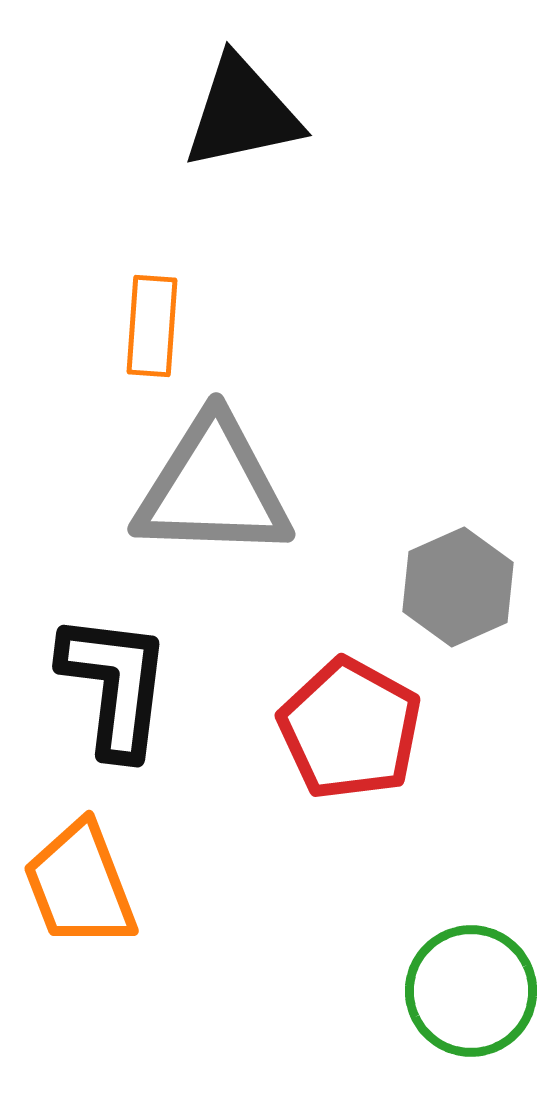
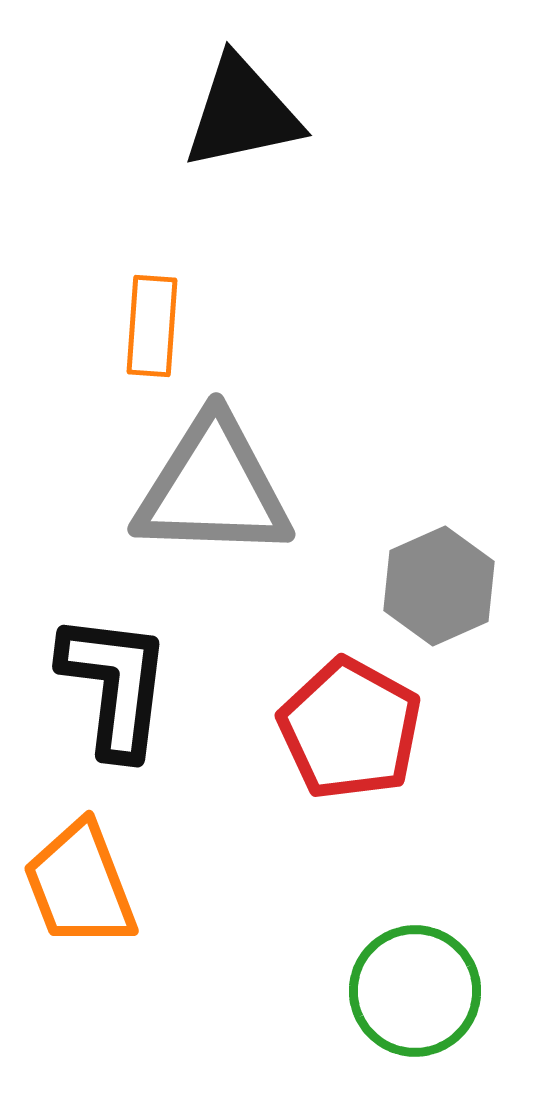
gray hexagon: moved 19 px left, 1 px up
green circle: moved 56 px left
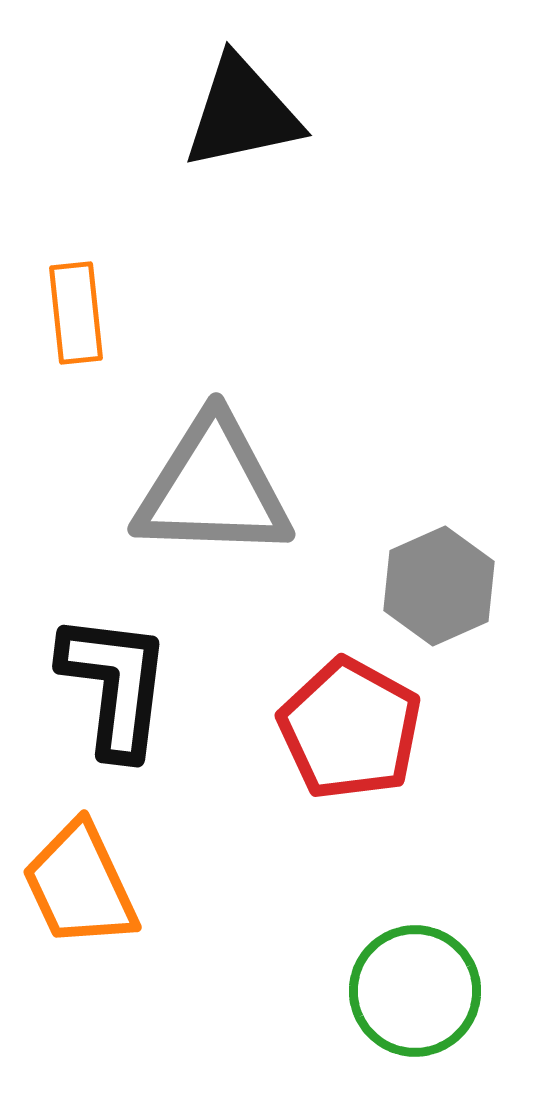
orange rectangle: moved 76 px left, 13 px up; rotated 10 degrees counterclockwise
orange trapezoid: rotated 4 degrees counterclockwise
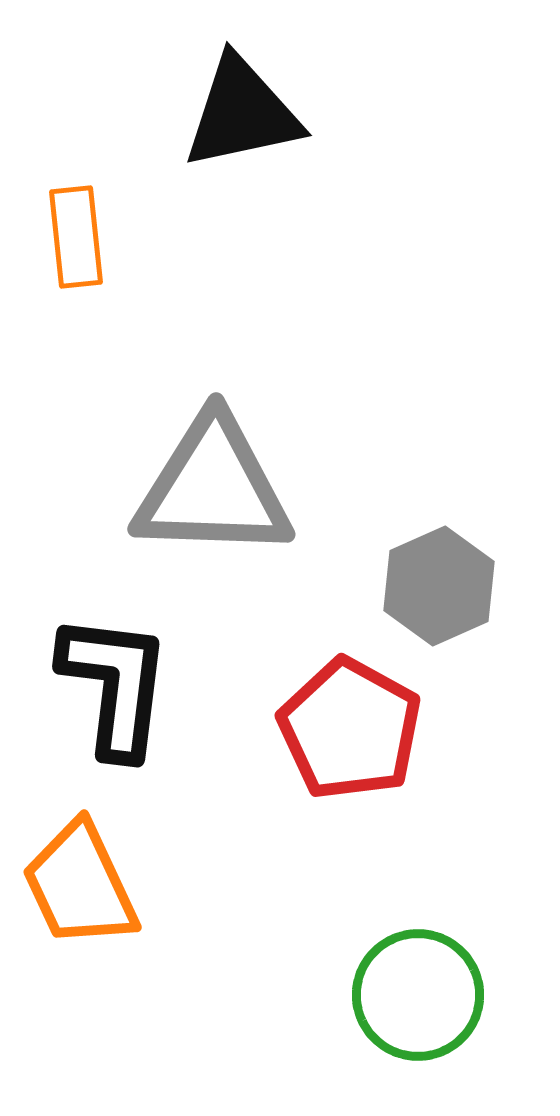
orange rectangle: moved 76 px up
green circle: moved 3 px right, 4 px down
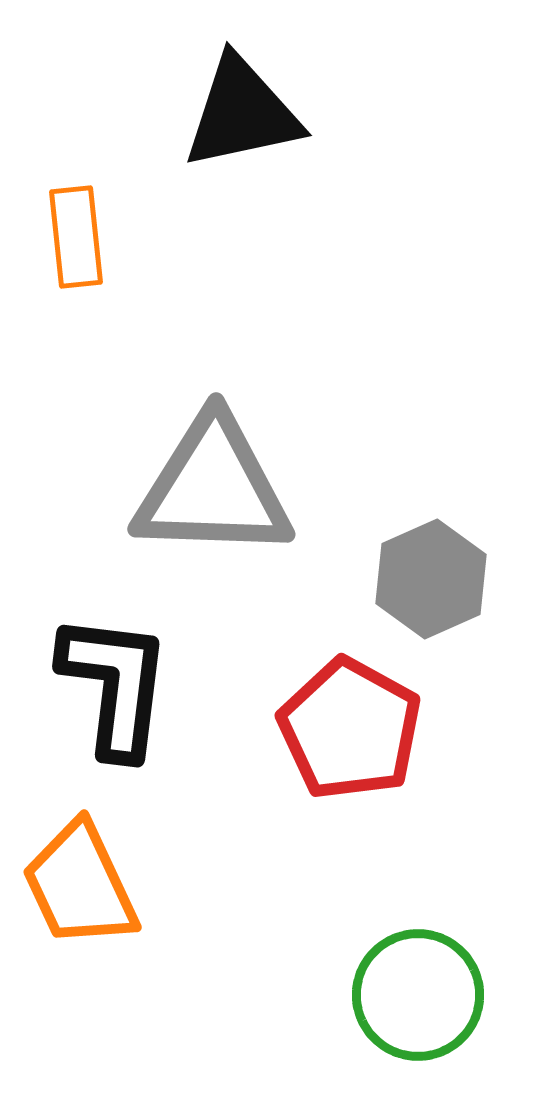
gray hexagon: moved 8 px left, 7 px up
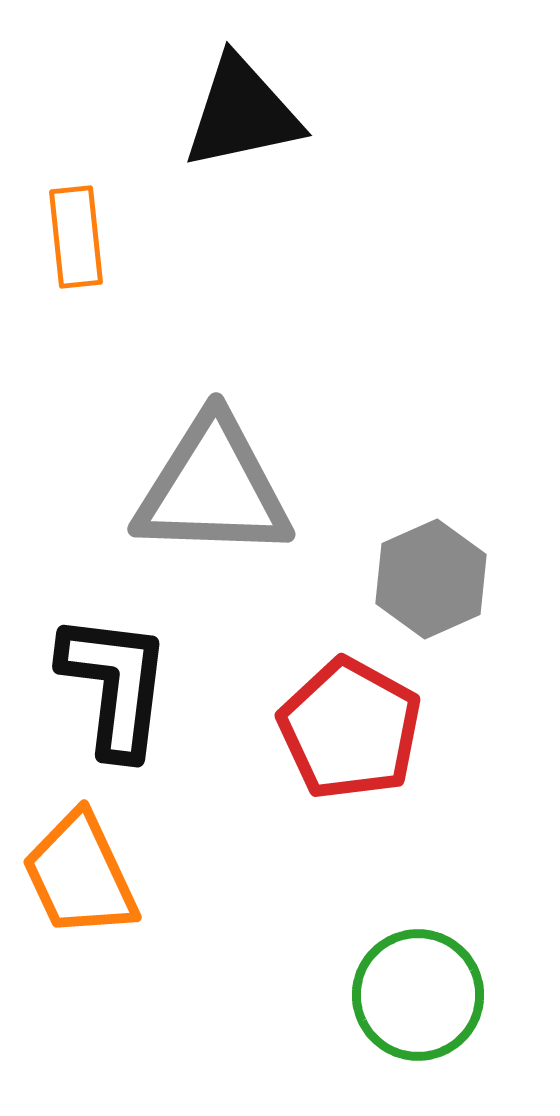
orange trapezoid: moved 10 px up
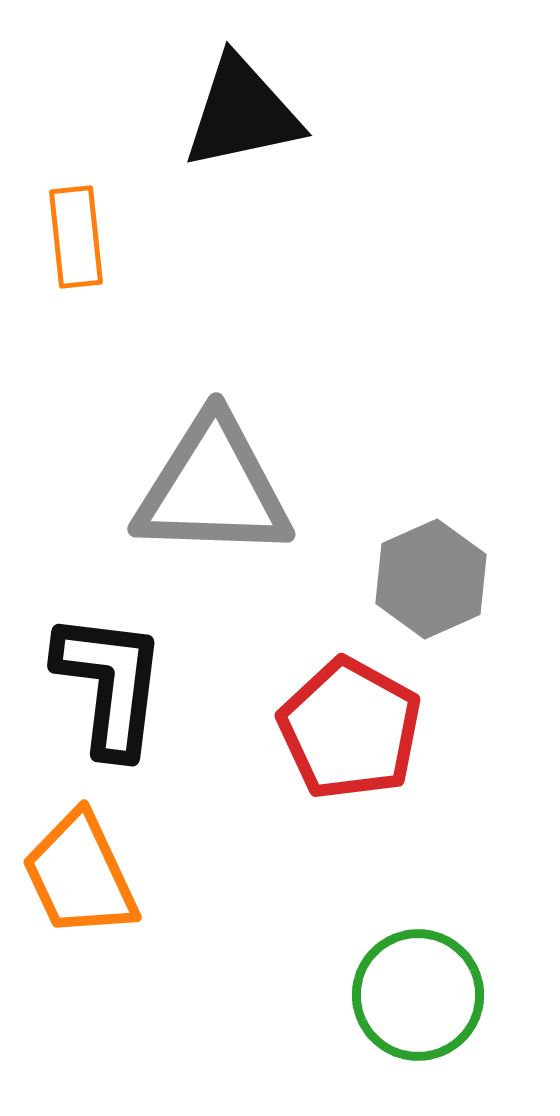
black L-shape: moved 5 px left, 1 px up
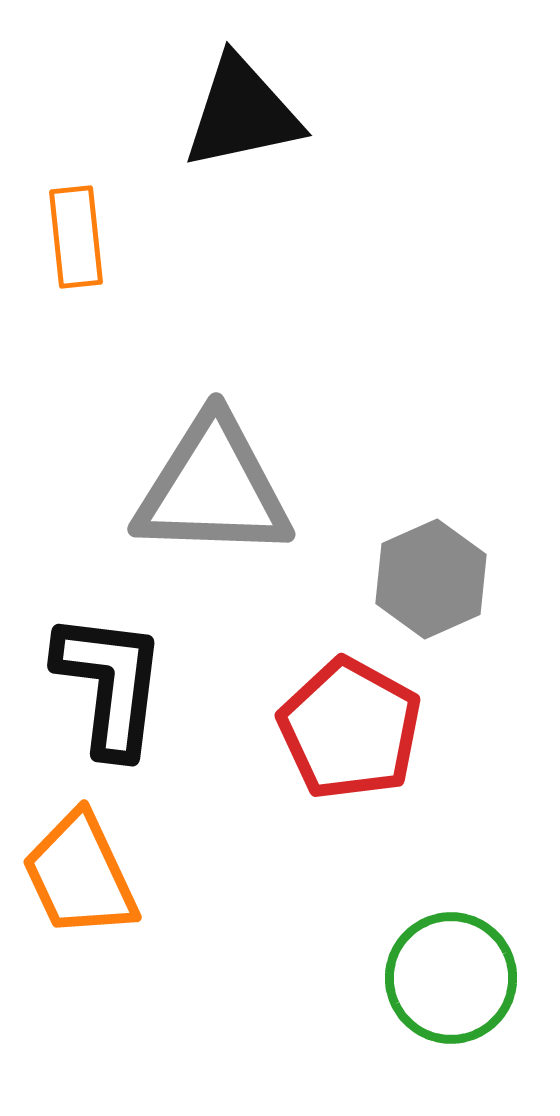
green circle: moved 33 px right, 17 px up
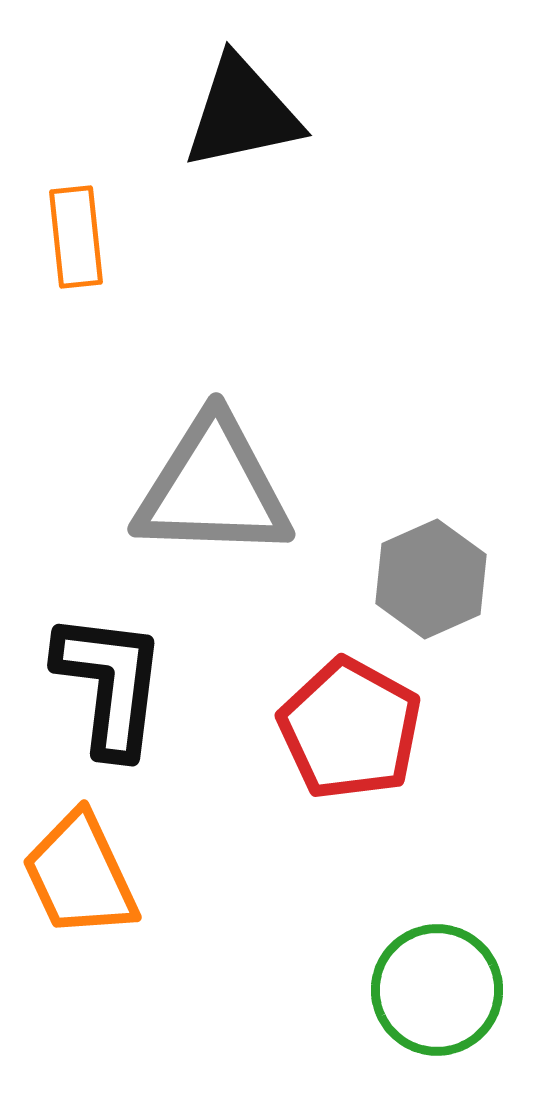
green circle: moved 14 px left, 12 px down
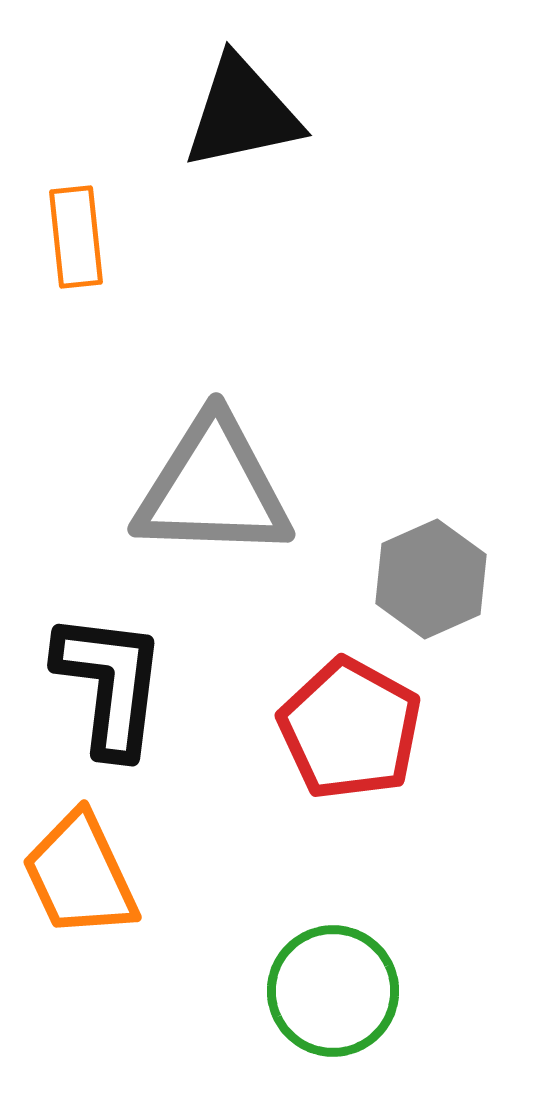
green circle: moved 104 px left, 1 px down
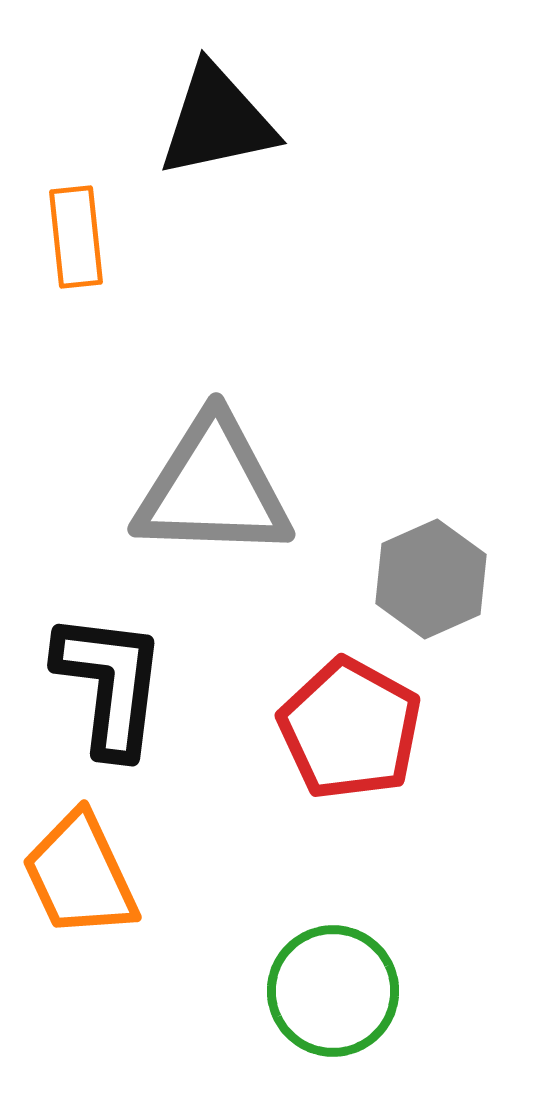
black triangle: moved 25 px left, 8 px down
